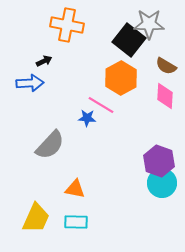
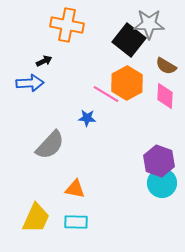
orange hexagon: moved 6 px right, 5 px down
pink line: moved 5 px right, 11 px up
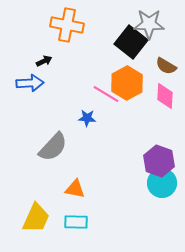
black square: moved 2 px right, 2 px down
gray semicircle: moved 3 px right, 2 px down
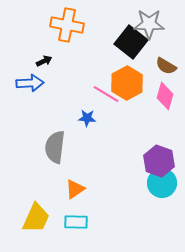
pink diamond: rotated 12 degrees clockwise
gray semicircle: moved 2 px right; rotated 144 degrees clockwise
orange triangle: rotated 45 degrees counterclockwise
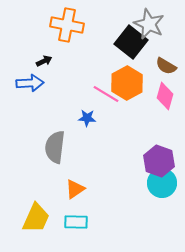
gray star: rotated 24 degrees clockwise
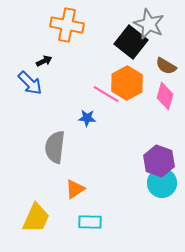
blue arrow: rotated 48 degrees clockwise
cyan rectangle: moved 14 px right
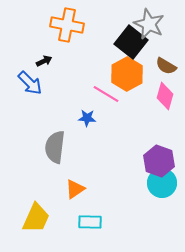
orange hexagon: moved 9 px up
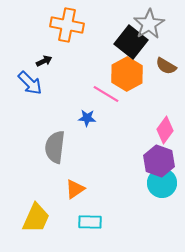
gray star: rotated 16 degrees clockwise
pink diamond: moved 34 px down; rotated 20 degrees clockwise
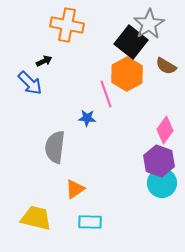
pink line: rotated 40 degrees clockwise
yellow trapezoid: rotated 100 degrees counterclockwise
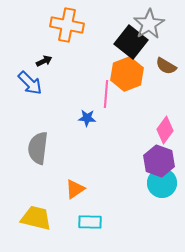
orange hexagon: rotated 8 degrees clockwise
pink line: rotated 24 degrees clockwise
gray semicircle: moved 17 px left, 1 px down
